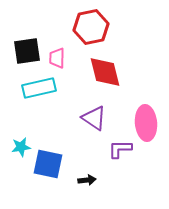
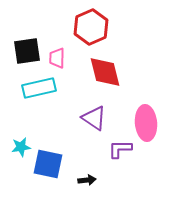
red hexagon: rotated 12 degrees counterclockwise
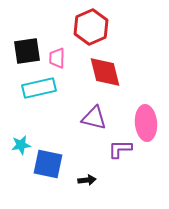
purple triangle: rotated 20 degrees counterclockwise
cyan star: moved 2 px up
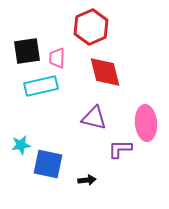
cyan rectangle: moved 2 px right, 2 px up
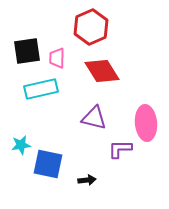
red diamond: moved 3 px left, 1 px up; rotated 18 degrees counterclockwise
cyan rectangle: moved 3 px down
